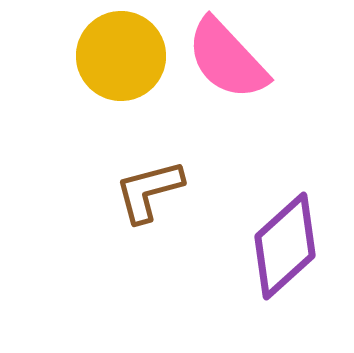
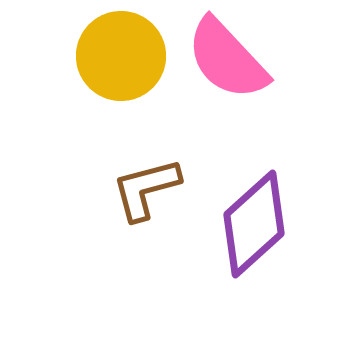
brown L-shape: moved 3 px left, 2 px up
purple diamond: moved 31 px left, 22 px up
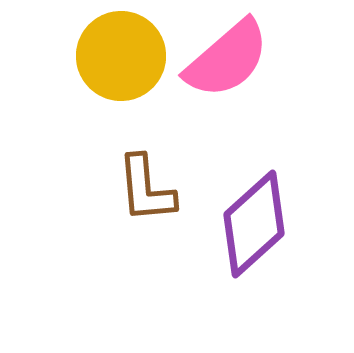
pink semicircle: rotated 88 degrees counterclockwise
brown L-shape: rotated 80 degrees counterclockwise
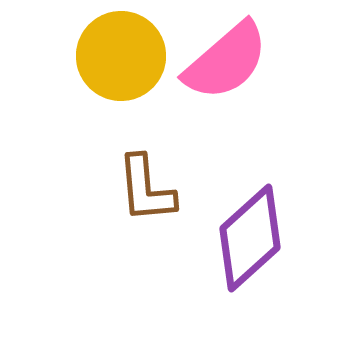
pink semicircle: moved 1 px left, 2 px down
purple diamond: moved 4 px left, 14 px down
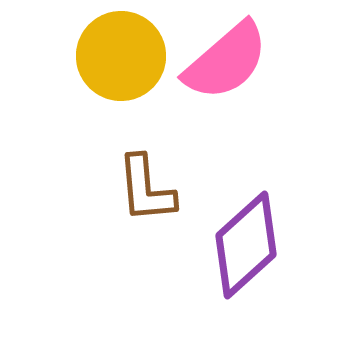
purple diamond: moved 4 px left, 7 px down
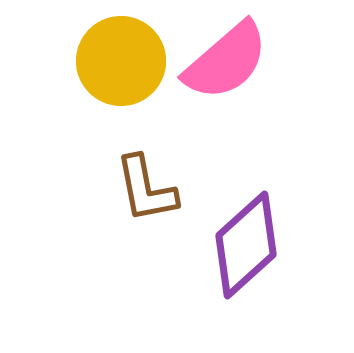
yellow circle: moved 5 px down
brown L-shape: rotated 6 degrees counterclockwise
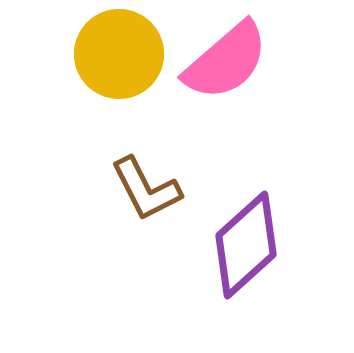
yellow circle: moved 2 px left, 7 px up
brown L-shape: rotated 16 degrees counterclockwise
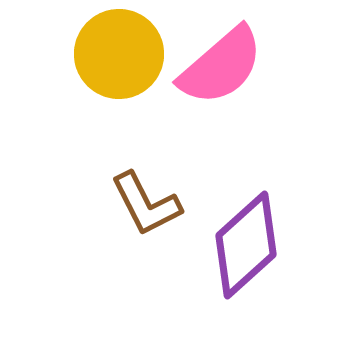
pink semicircle: moved 5 px left, 5 px down
brown L-shape: moved 15 px down
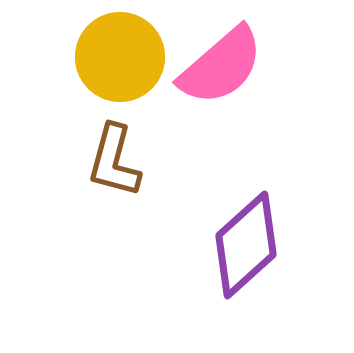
yellow circle: moved 1 px right, 3 px down
brown L-shape: moved 32 px left, 43 px up; rotated 42 degrees clockwise
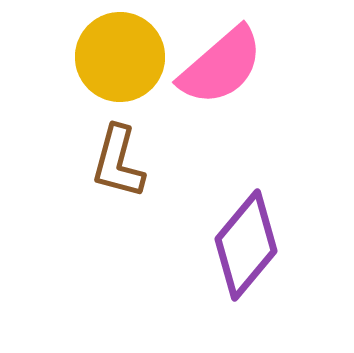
brown L-shape: moved 4 px right, 1 px down
purple diamond: rotated 8 degrees counterclockwise
